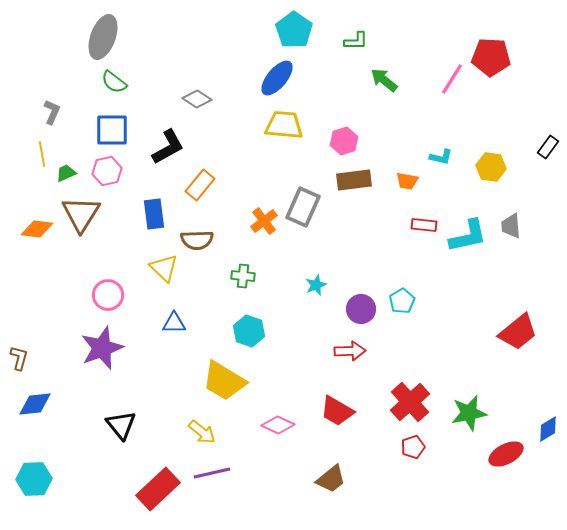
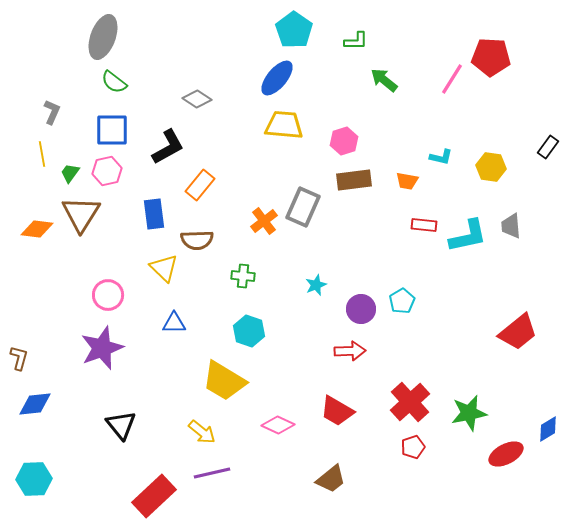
green trapezoid at (66, 173): moved 4 px right; rotated 30 degrees counterclockwise
red rectangle at (158, 489): moved 4 px left, 7 px down
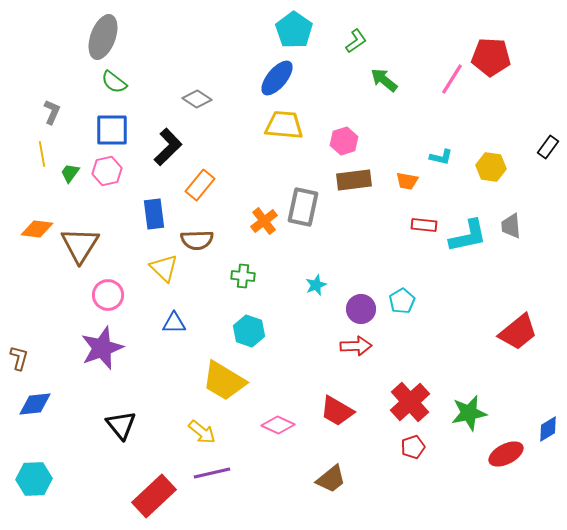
green L-shape at (356, 41): rotated 35 degrees counterclockwise
black L-shape at (168, 147): rotated 15 degrees counterclockwise
gray rectangle at (303, 207): rotated 12 degrees counterclockwise
brown triangle at (81, 214): moved 1 px left, 31 px down
red arrow at (350, 351): moved 6 px right, 5 px up
